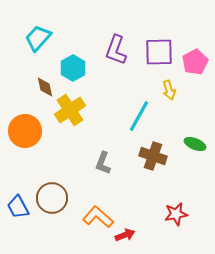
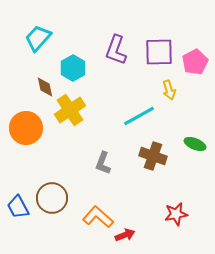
cyan line: rotated 32 degrees clockwise
orange circle: moved 1 px right, 3 px up
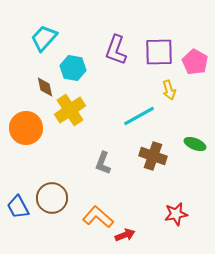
cyan trapezoid: moved 6 px right
pink pentagon: rotated 15 degrees counterclockwise
cyan hexagon: rotated 20 degrees counterclockwise
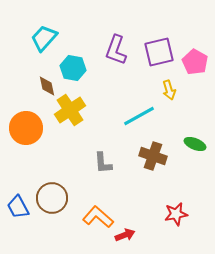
purple square: rotated 12 degrees counterclockwise
brown diamond: moved 2 px right, 1 px up
gray L-shape: rotated 25 degrees counterclockwise
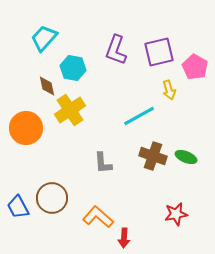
pink pentagon: moved 5 px down
green ellipse: moved 9 px left, 13 px down
red arrow: moved 1 px left, 3 px down; rotated 114 degrees clockwise
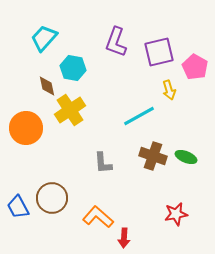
purple L-shape: moved 8 px up
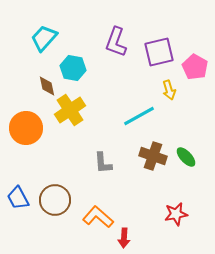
green ellipse: rotated 25 degrees clockwise
brown circle: moved 3 px right, 2 px down
blue trapezoid: moved 9 px up
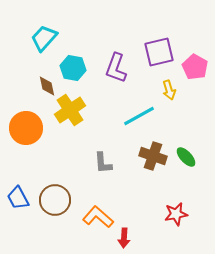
purple L-shape: moved 26 px down
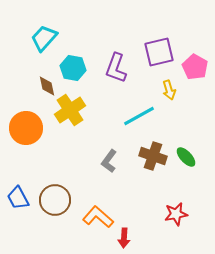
gray L-shape: moved 6 px right, 2 px up; rotated 40 degrees clockwise
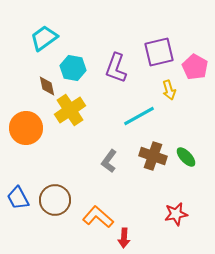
cyan trapezoid: rotated 12 degrees clockwise
